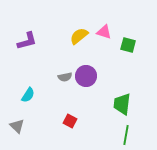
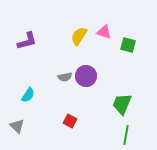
yellow semicircle: rotated 18 degrees counterclockwise
green trapezoid: rotated 15 degrees clockwise
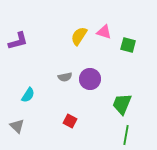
purple L-shape: moved 9 px left
purple circle: moved 4 px right, 3 px down
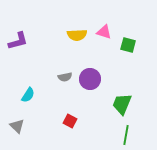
yellow semicircle: moved 2 px left, 1 px up; rotated 126 degrees counterclockwise
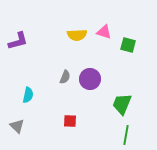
gray semicircle: rotated 56 degrees counterclockwise
cyan semicircle: rotated 21 degrees counterclockwise
red square: rotated 24 degrees counterclockwise
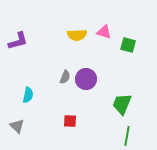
purple circle: moved 4 px left
green line: moved 1 px right, 1 px down
